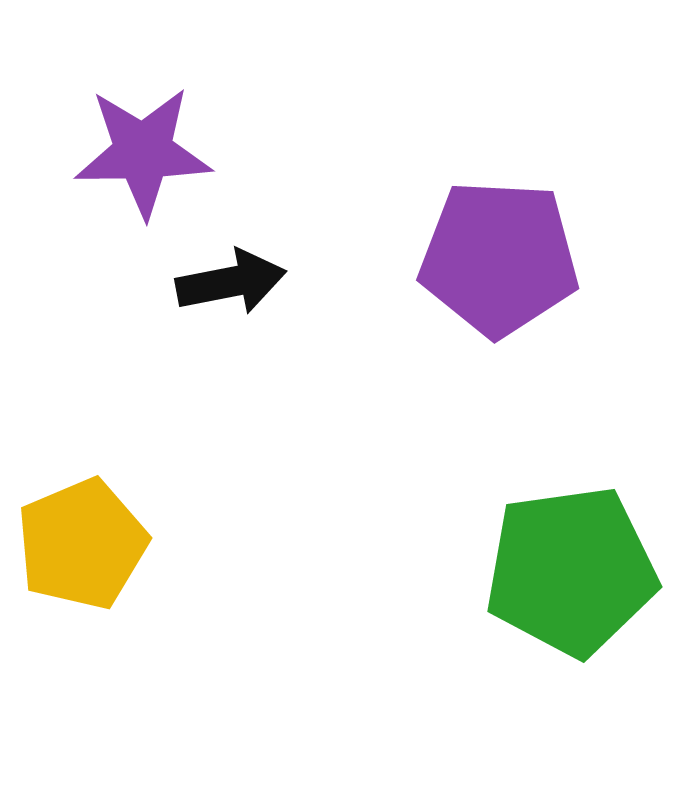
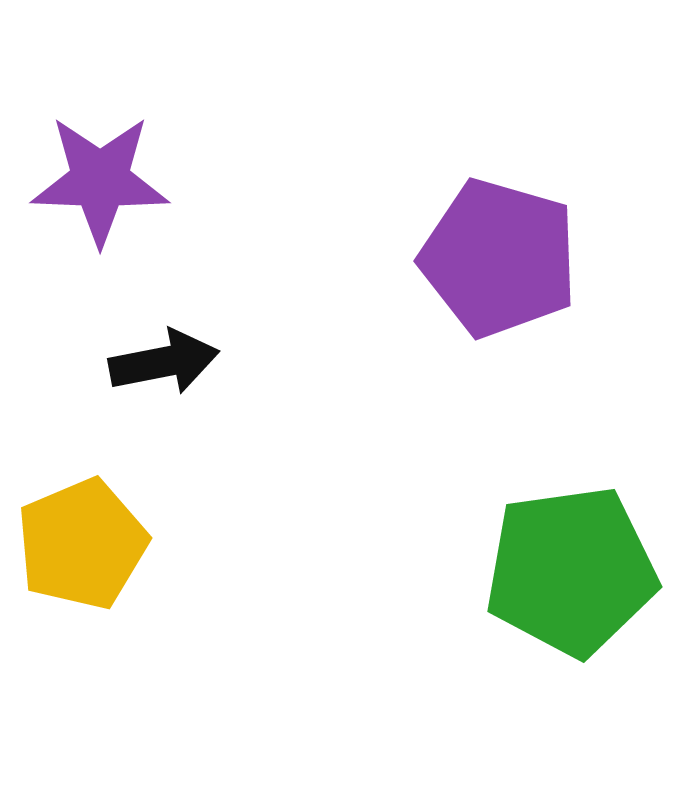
purple star: moved 43 px left, 28 px down; rotated 3 degrees clockwise
purple pentagon: rotated 13 degrees clockwise
black arrow: moved 67 px left, 80 px down
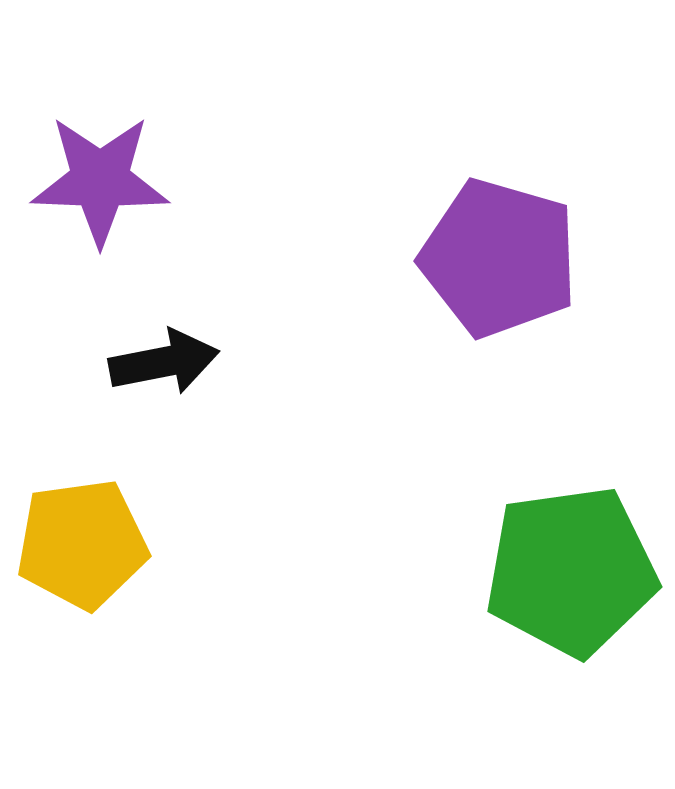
yellow pentagon: rotated 15 degrees clockwise
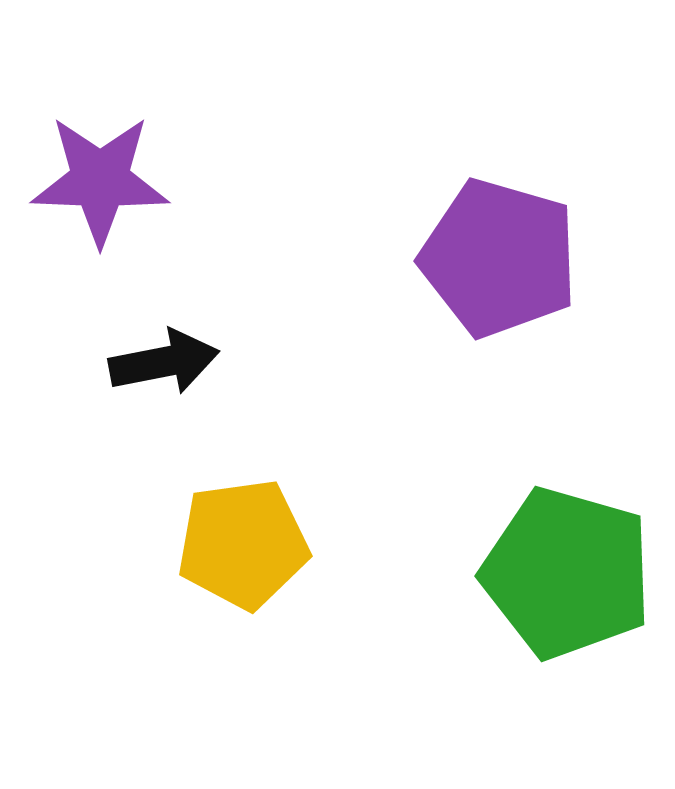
yellow pentagon: moved 161 px right
green pentagon: moved 4 px left, 2 px down; rotated 24 degrees clockwise
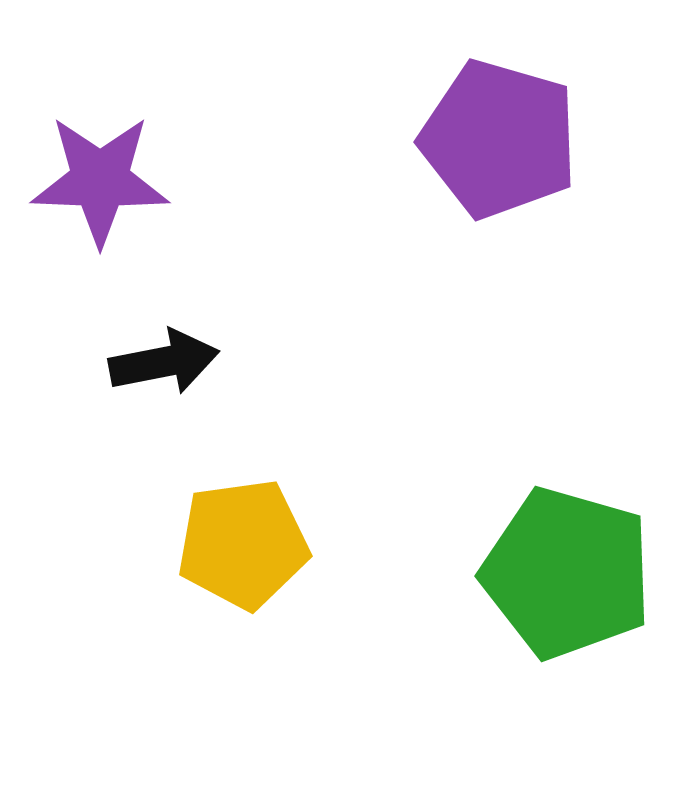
purple pentagon: moved 119 px up
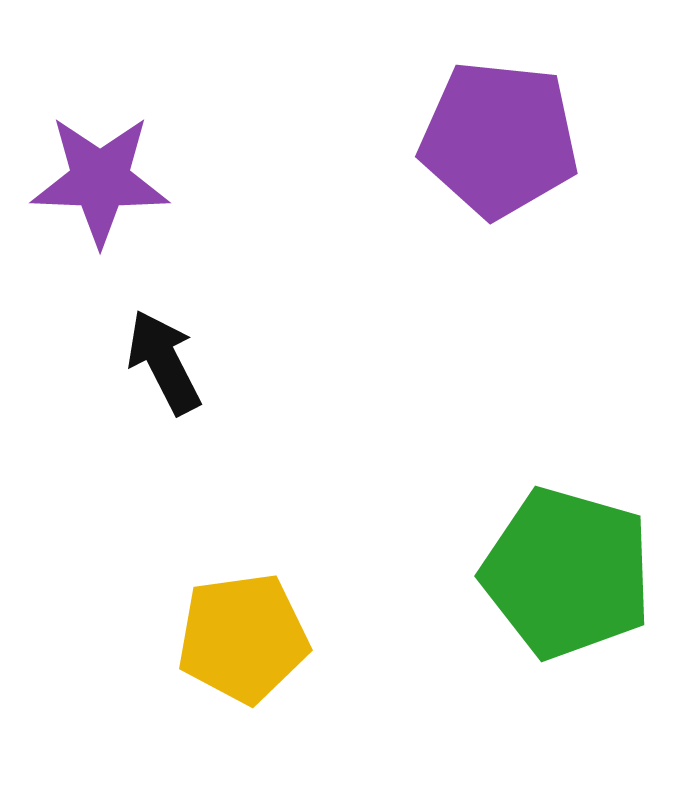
purple pentagon: rotated 10 degrees counterclockwise
black arrow: rotated 106 degrees counterclockwise
yellow pentagon: moved 94 px down
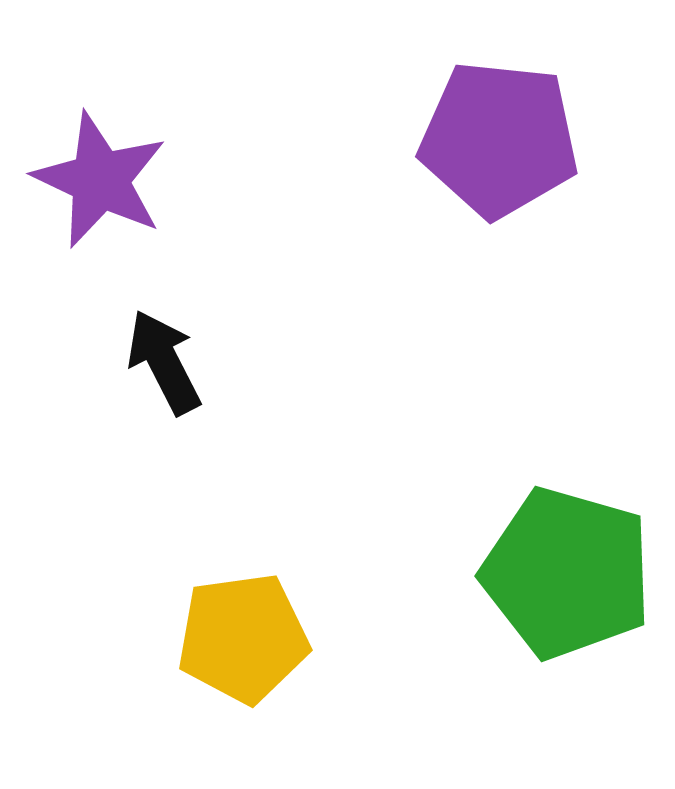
purple star: rotated 23 degrees clockwise
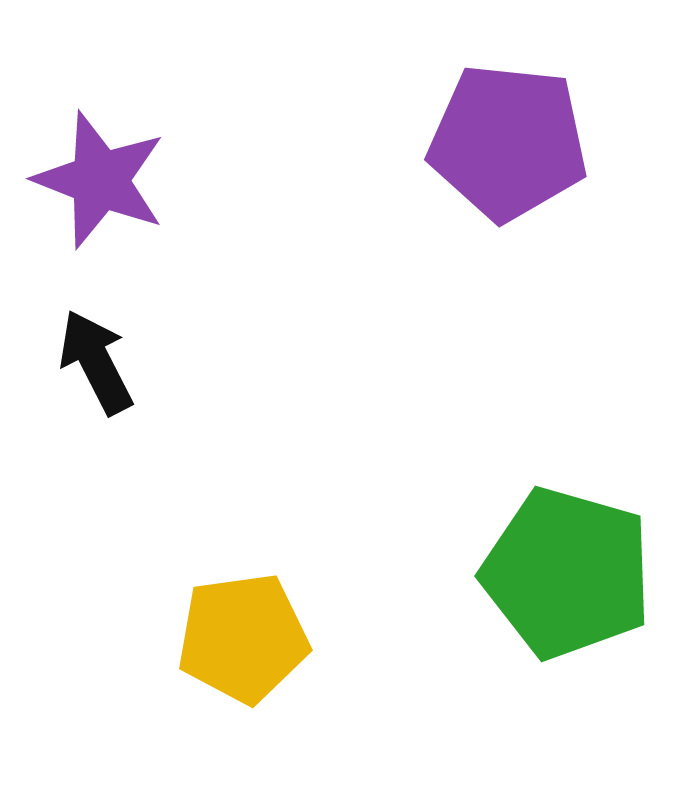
purple pentagon: moved 9 px right, 3 px down
purple star: rotated 4 degrees counterclockwise
black arrow: moved 68 px left
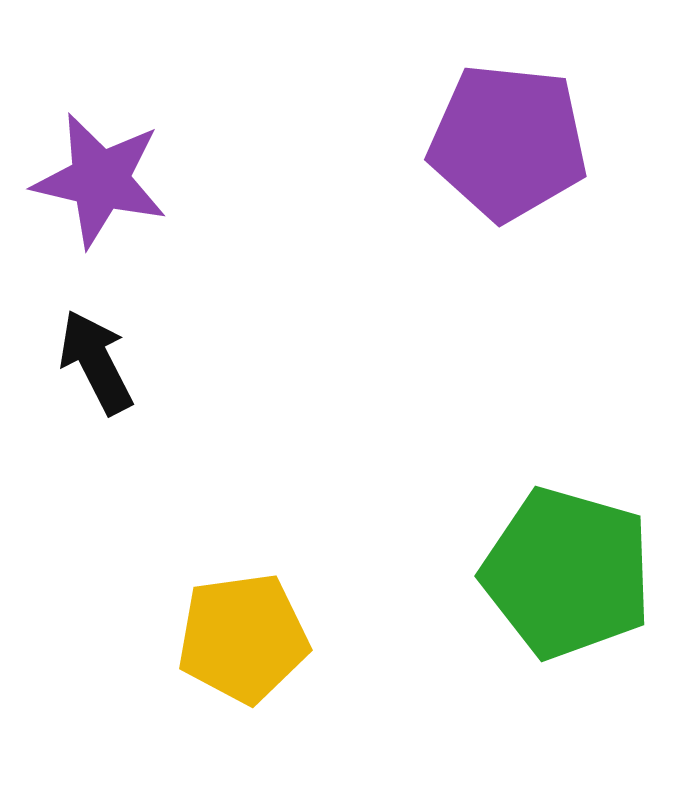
purple star: rotated 8 degrees counterclockwise
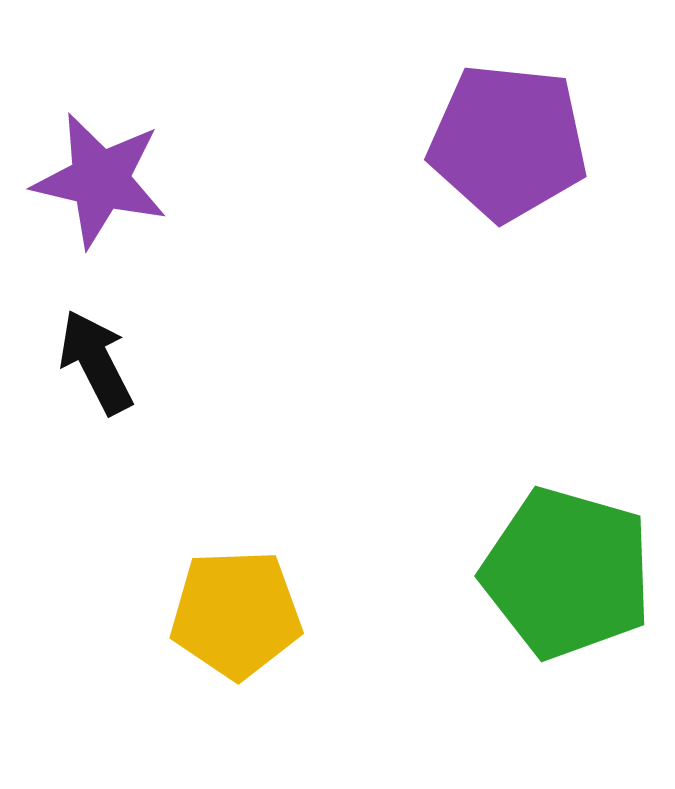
yellow pentagon: moved 7 px left, 24 px up; rotated 6 degrees clockwise
